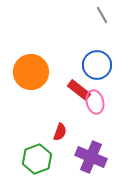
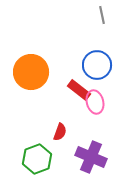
gray line: rotated 18 degrees clockwise
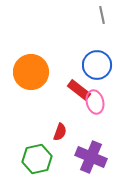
green hexagon: rotated 8 degrees clockwise
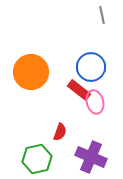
blue circle: moved 6 px left, 2 px down
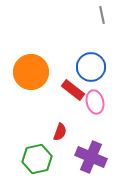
red rectangle: moved 6 px left
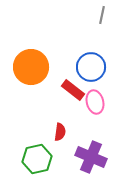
gray line: rotated 24 degrees clockwise
orange circle: moved 5 px up
red semicircle: rotated 12 degrees counterclockwise
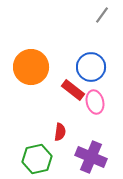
gray line: rotated 24 degrees clockwise
